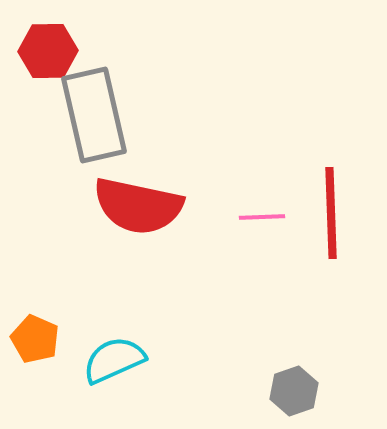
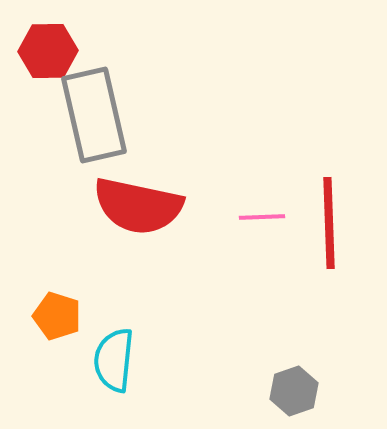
red line: moved 2 px left, 10 px down
orange pentagon: moved 22 px right, 23 px up; rotated 6 degrees counterclockwise
cyan semicircle: rotated 60 degrees counterclockwise
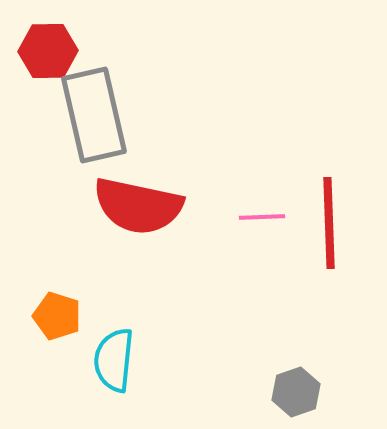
gray hexagon: moved 2 px right, 1 px down
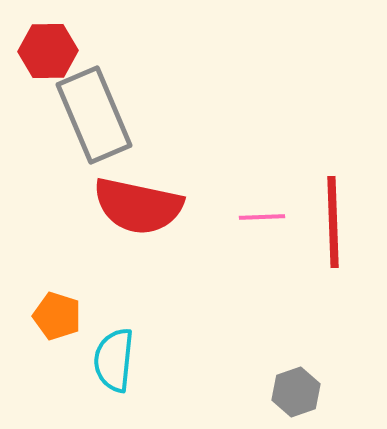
gray rectangle: rotated 10 degrees counterclockwise
red line: moved 4 px right, 1 px up
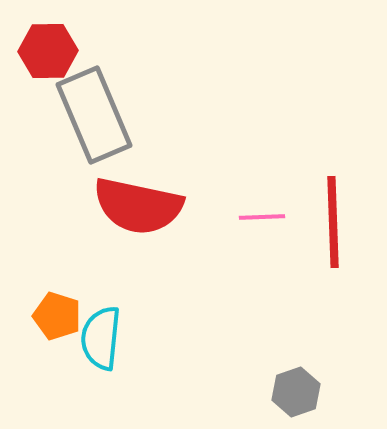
cyan semicircle: moved 13 px left, 22 px up
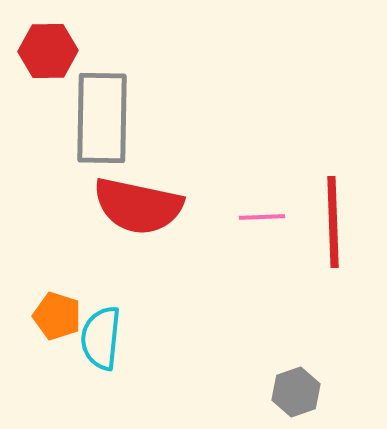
gray rectangle: moved 8 px right, 3 px down; rotated 24 degrees clockwise
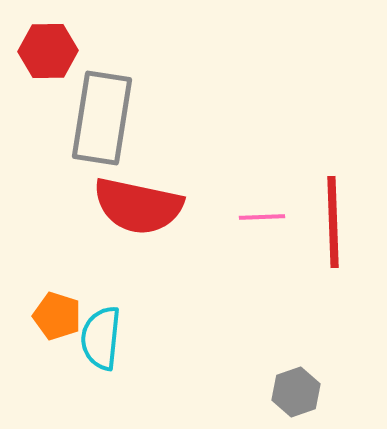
gray rectangle: rotated 8 degrees clockwise
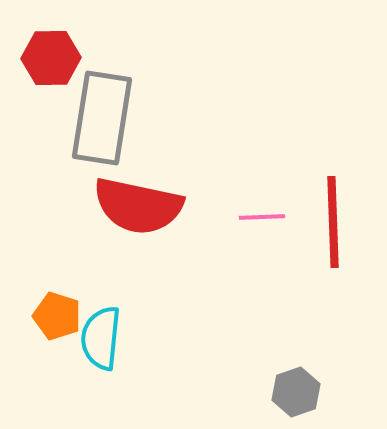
red hexagon: moved 3 px right, 7 px down
